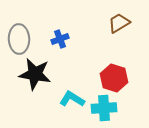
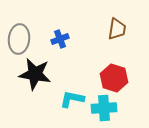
brown trapezoid: moved 2 px left, 6 px down; rotated 130 degrees clockwise
gray ellipse: rotated 8 degrees clockwise
cyan L-shape: rotated 20 degrees counterclockwise
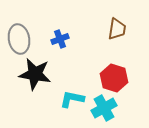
gray ellipse: rotated 16 degrees counterclockwise
cyan cross: rotated 25 degrees counterclockwise
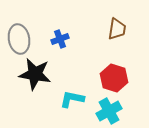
cyan cross: moved 5 px right, 3 px down
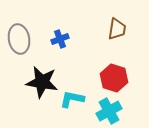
black star: moved 7 px right, 8 px down
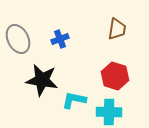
gray ellipse: moved 1 px left; rotated 16 degrees counterclockwise
red hexagon: moved 1 px right, 2 px up
black star: moved 2 px up
cyan L-shape: moved 2 px right, 1 px down
cyan cross: moved 1 px down; rotated 30 degrees clockwise
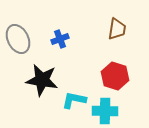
cyan cross: moved 4 px left, 1 px up
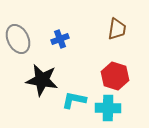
cyan cross: moved 3 px right, 3 px up
